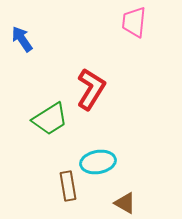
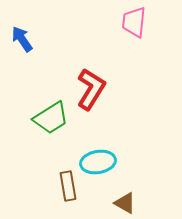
green trapezoid: moved 1 px right, 1 px up
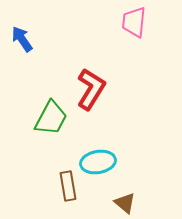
green trapezoid: rotated 30 degrees counterclockwise
brown triangle: rotated 10 degrees clockwise
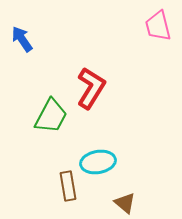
pink trapezoid: moved 24 px right, 4 px down; rotated 20 degrees counterclockwise
red L-shape: moved 1 px up
green trapezoid: moved 2 px up
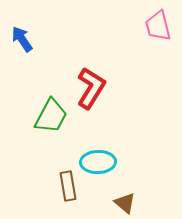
cyan ellipse: rotated 8 degrees clockwise
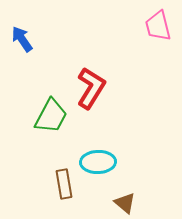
brown rectangle: moved 4 px left, 2 px up
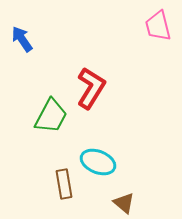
cyan ellipse: rotated 24 degrees clockwise
brown triangle: moved 1 px left
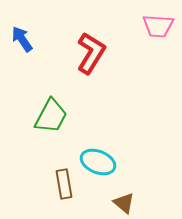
pink trapezoid: rotated 72 degrees counterclockwise
red L-shape: moved 35 px up
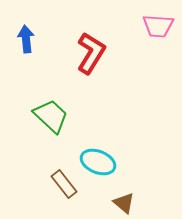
blue arrow: moved 4 px right; rotated 28 degrees clockwise
green trapezoid: rotated 75 degrees counterclockwise
brown rectangle: rotated 28 degrees counterclockwise
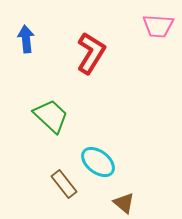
cyan ellipse: rotated 16 degrees clockwise
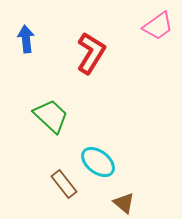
pink trapezoid: rotated 40 degrees counterclockwise
